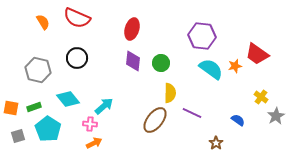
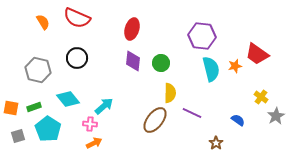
cyan semicircle: rotated 40 degrees clockwise
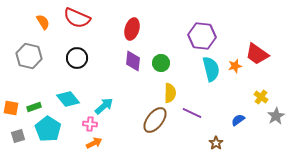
gray hexagon: moved 9 px left, 14 px up
blue semicircle: rotated 72 degrees counterclockwise
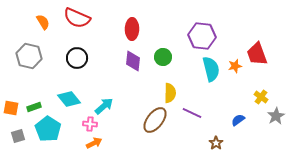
red ellipse: rotated 15 degrees counterclockwise
red trapezoid: rotated 35 degrees clockwise
green circle: moved 2 px right, 6 px up
cyan diamond: moved 1 px right
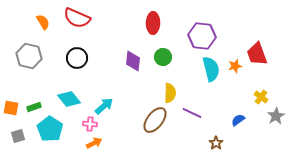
red ellipse: moved 21 px right, 6 px up
cyan pentagon: moved 2 px right
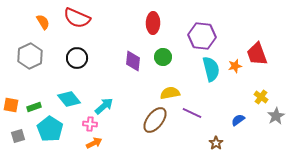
gray hexagon: moved 1 px right; rotated 20 degrees clockwise
yellow semicircle: rotated 102 degrees counterclockwise
orange square: moved 3 px up
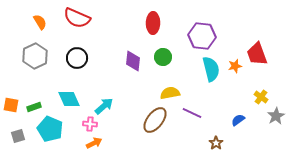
orange semicircle: moved 3 px left
gray hexagon: moved 5 px right
cyan diamond: rotated 15 degrees clockwise
cyan pentagon: rotated 10 degrees counterclockwise
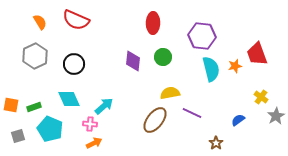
red semicircle: moved 1 px left, 2 px down
black circle: moved 3 px left, 6 px down
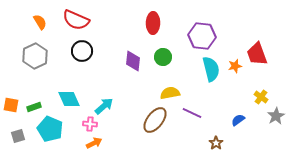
black circle: moved 8 px right, 13 px up
